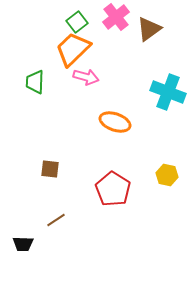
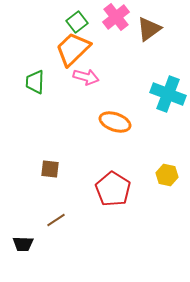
cyan cross: moved 2 px down
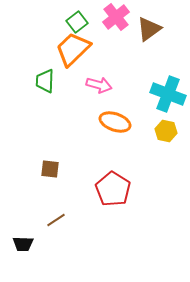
pink arrow: moved 13 px right, 8 px down
green trapezoid: moved 10 px right, 1 px up
yellow hexagon: moved 1 px left, 44 px up
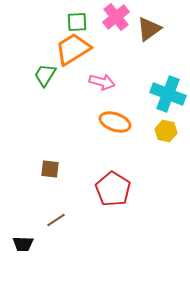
green square: rotated 35 degrees clockwise
orange trapezoid: rotated 12 degrees clockwise
green trapezoid: moved 6 px up; rotated 30 degrees clockwise
pink arrow: moved 3 px right, 3 px up
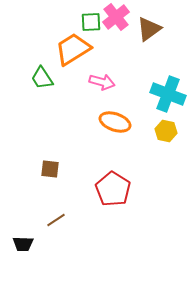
green square: moved 14 px right
green trapezoid: moved 3 px left, 3 px down; rotated 65 degrees counterclockwise
